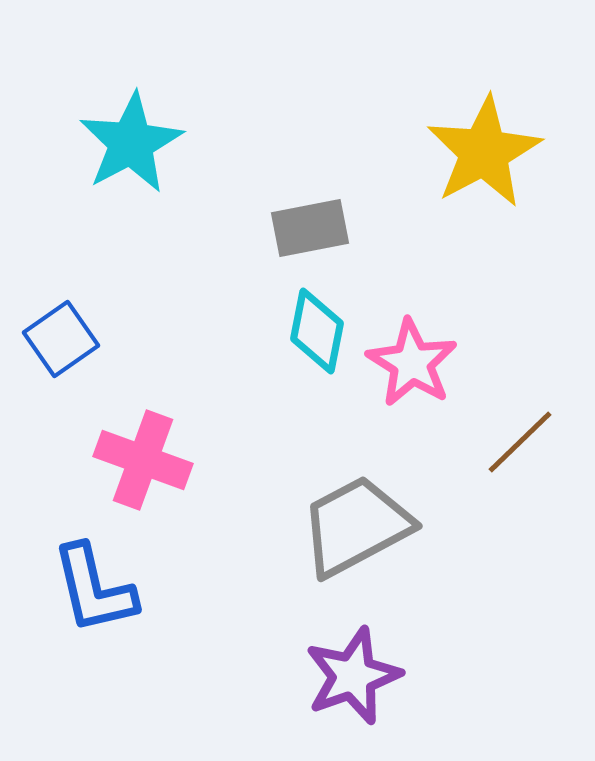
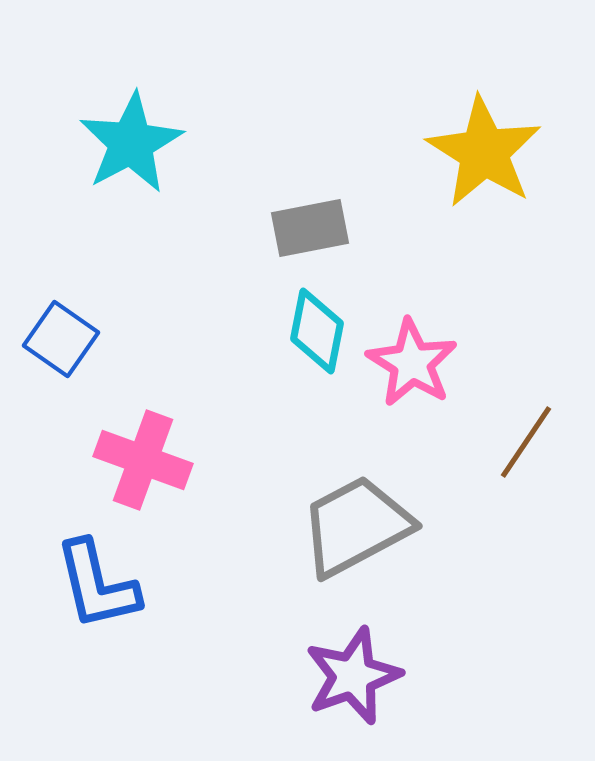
yellow star: rotated 12 degrees counterclockwise
blue square: rotated 20 degrees counterclockwise
brown line: moved 6 px right; rotated 12 degrees counterclockwise
blue L-shape: moved 3 px right, 4 px up
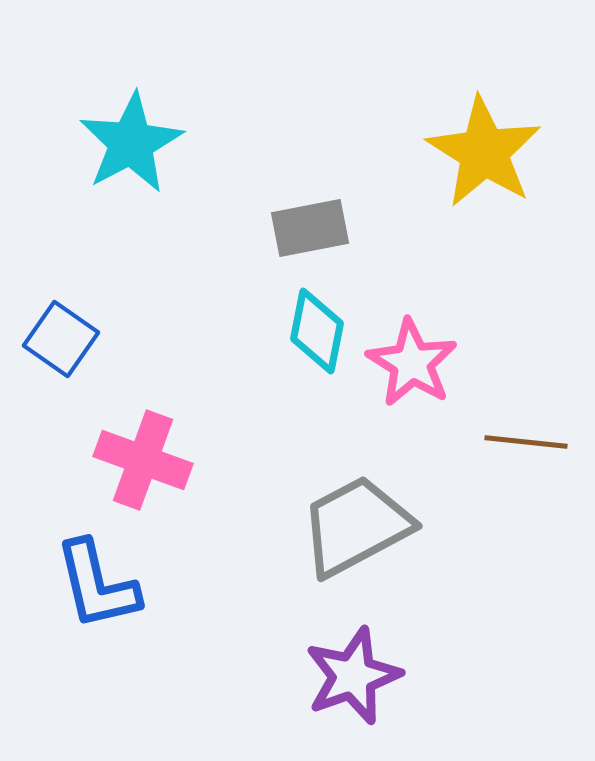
brown line: rotated 62 degrees clockwise
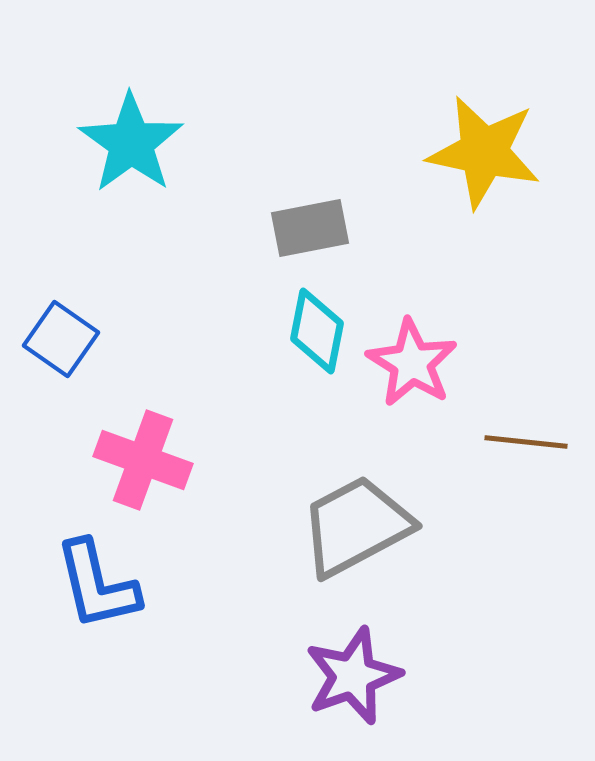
cyan star: rotated 8 degrees counterclockwise
yellow star: rotated 20 degrees counterclockwise
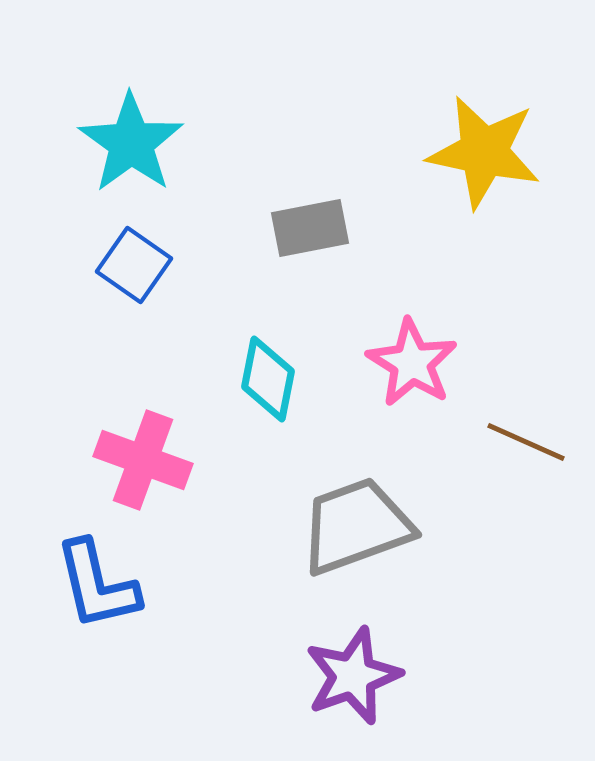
cyan diamond: moved 49 px left, 48 px down
blue square: moved 73 px right, 74 px up
brown line: rotated 18 degrees clockwise
gray trapezoid: rotated 8 degrees clockwise
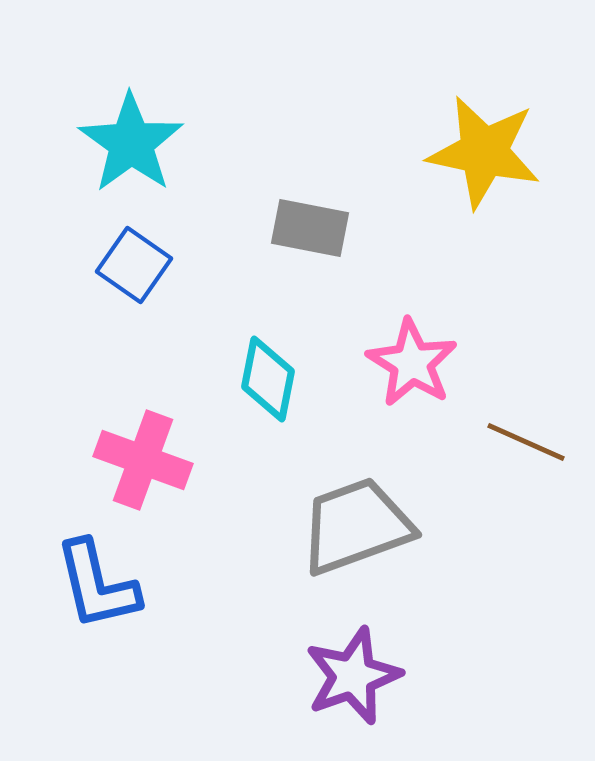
gray rectangle: rotated 22 degrees clockwise
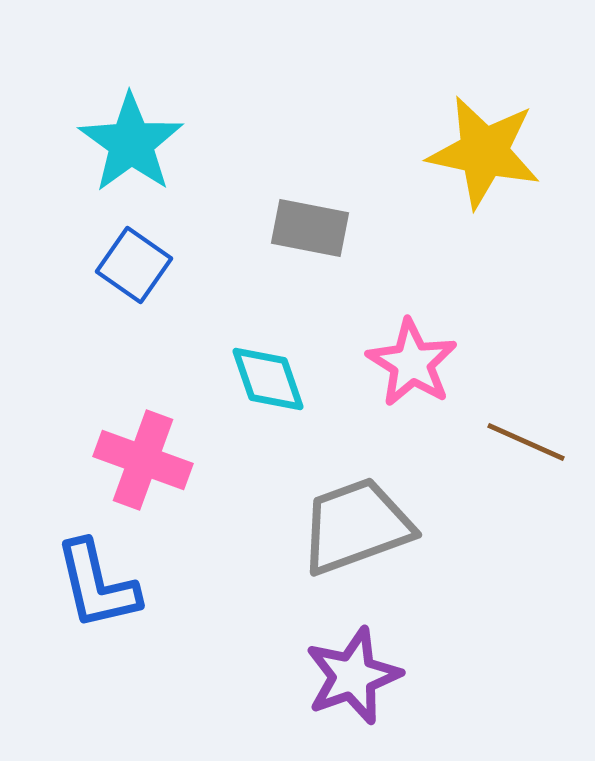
cyan diamond: rotated 30 degrees counterclockwise
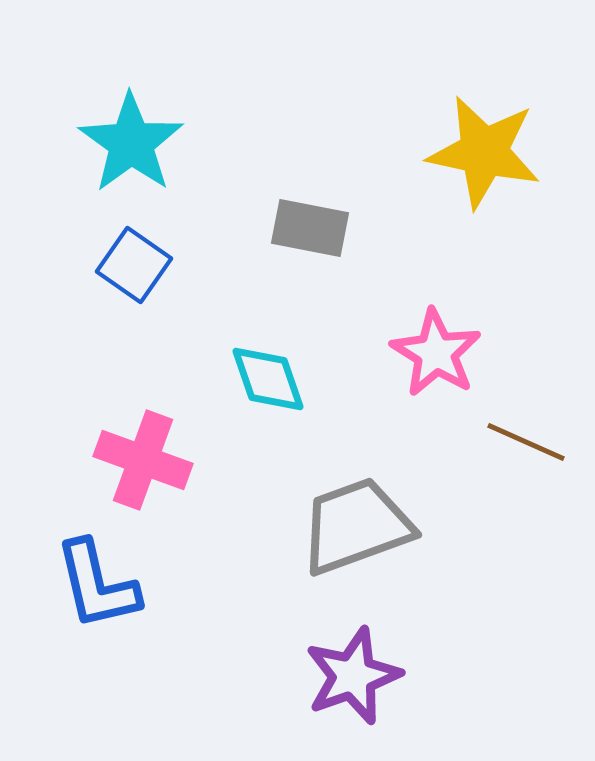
pink star: moved 24 px right, 10 px up
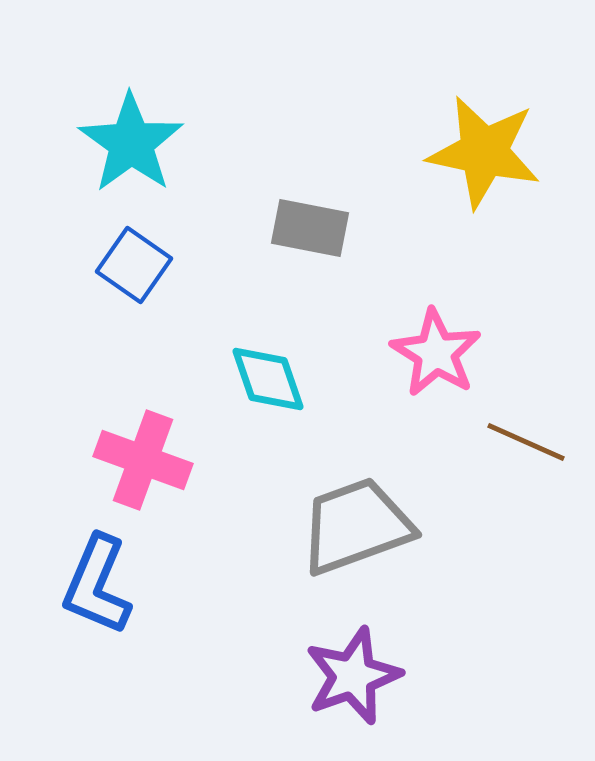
blue L-shape: rotated 36 degrees clockwise
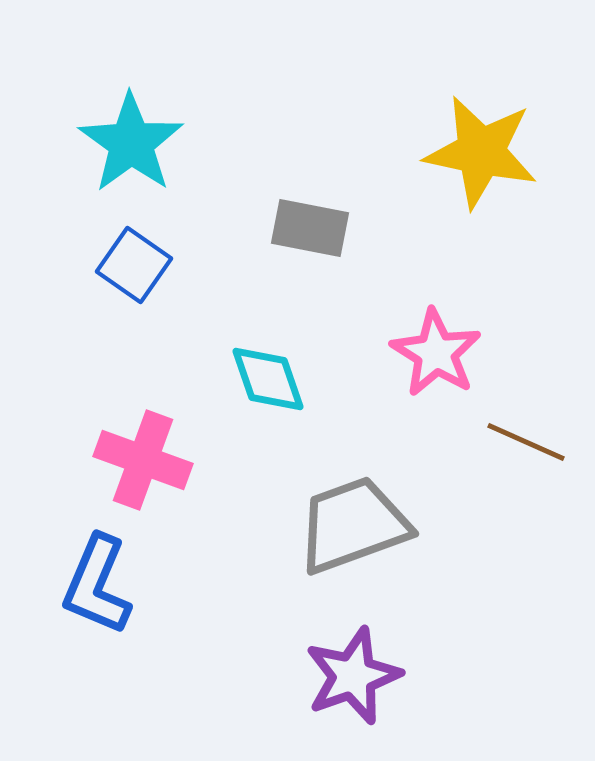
yellow star: moved 3 px left
gray trapezoid: moved 3 px left, 1 px up
